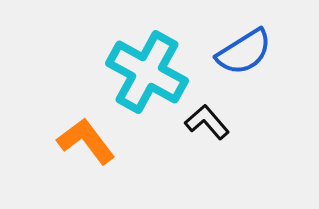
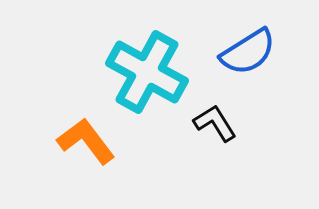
blue semicircle: moved 4 px right
black L-shape: moved 8 px right, 1 px down; rotated 9 degrees clockwise
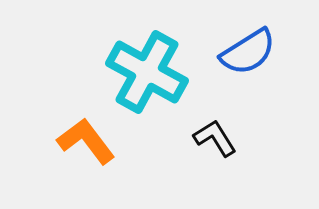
black L-shape: moved 15 px down
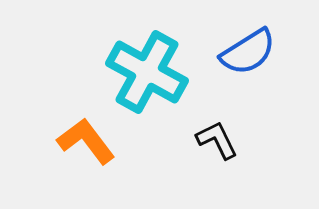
black L-shape: moved 2 px right, 2 px down; rotated 6 degrees clockwise
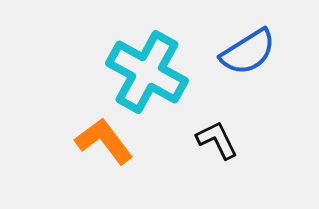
orange L-shape: moved 18 px right
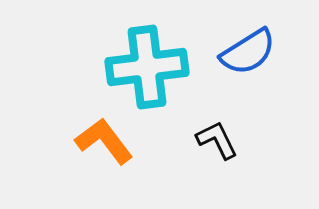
cyan cross: moved 5 px up; rotated 36 degrees counterclockwise
